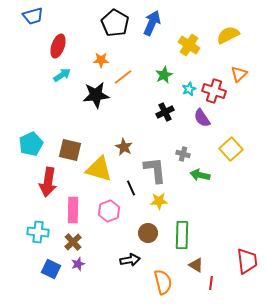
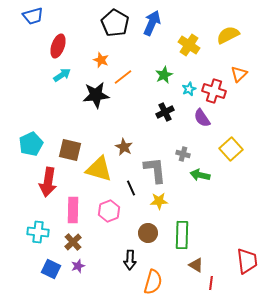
orange star: rotated 21 degrees clockwise
black arrow: rotated 102 degrees clockwise
purple star: moved 2 px down
orange semicircle: moved 10 px left; rotated 30 degrees clockwise
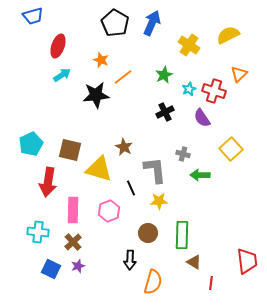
green arrow: rotated 12 degrees counterclockwise
brown triangle: moved 2 px left, 3 px up
